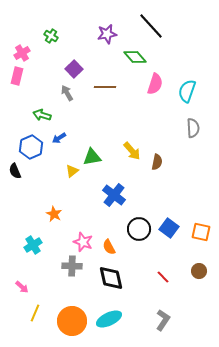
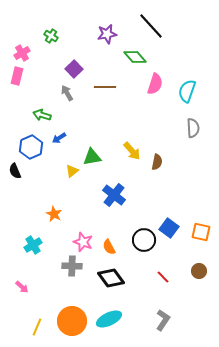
black circle: moved 5 px right, 11 px down
black diamond: rotated 24 degrees counterclockwise
yellow line: moved 2 px right, 14 px down
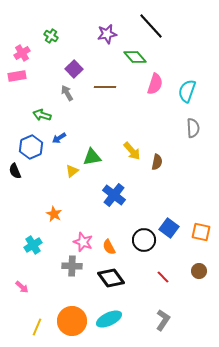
pink rectangle: rotated 66 degrees clockwise
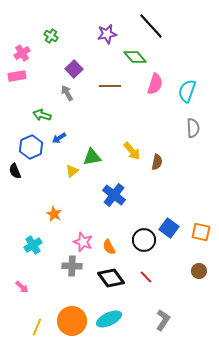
brown line: moved 5 px right, 1 px up
red line: moved 17 px left
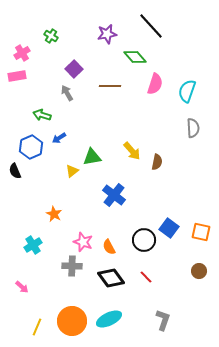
gray L-shape: rotated 15 degrees counterclockwise
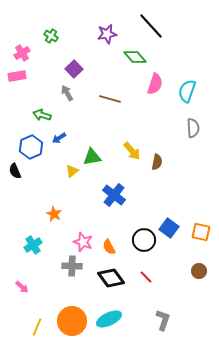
brown line: moved 13 px down; rotated 15 degrees clockwise
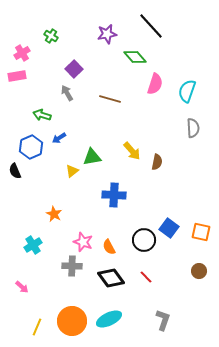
blue cross: rotated 35 degrees counterclockwise
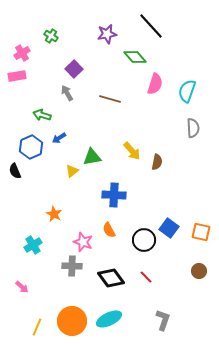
orange semicircle: moved 17 px up
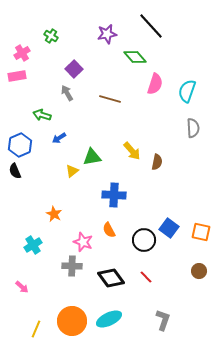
blue hexagon: moved 11 px left, 2 px up
yellow line: moved 1 px left, 2 px down
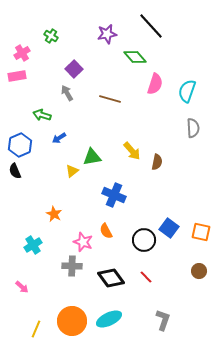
blue cross: rotated 20 degrees clockwise
orange semicircle: moved 3 px left, 1 px down
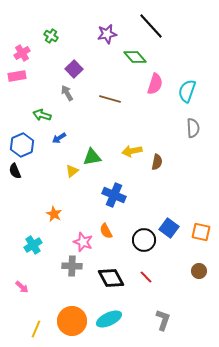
blue hexagon: moved 2 px right
yellow arrow: rotated 120 degrees clockwise
black diamond: rotated 8 degrees clockwise
